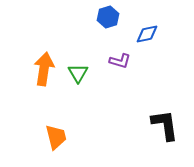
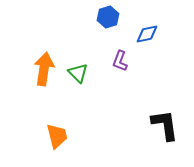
purple L-shape: rotated 95 degrees clockwise
green triangle: rotated 15 degrees counterclockwise
orange trapezoid: moved 1 px right, 1 px up
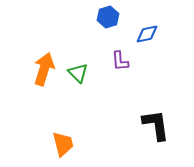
purple L-shape: rotated 25 degrees counterclockwise
orange arrow: rotated 8 degrees clockwise
black L-shape: moved 9 px left
orange trapezoid: moved 6 px right, 8 px down
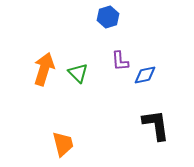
blue diamond: moved 2 px left, 41 px down
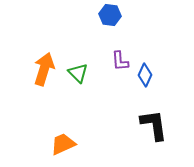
blue hexagon: moved 2 px right, 2 px up; rotated 25 degrees clockwise
blue diamond: rotated 55 degrees counterclockwise
black L-shape: moved 2 px left
orange trapezoid: rotated 100 degrees counterclockwise
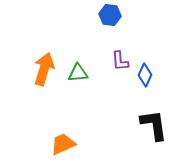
green triangle: rotated 50 degrees counterclockwise
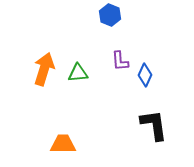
blue hexagon: rotated 15 degrees clockwise
orange trapezoid: rotated 24 degrees clockwise
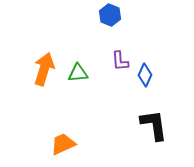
orange trapezoid: rotated 24 degrees counterclockwise
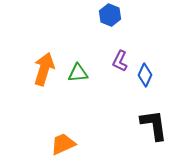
purple L-shape: rotated 30 degrees clockwise
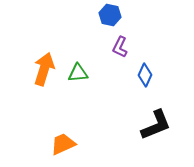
blue hexagon: rotated 10 degrees counterclockwise
purple L-shape: moved 14 px up
black L-shape: moved 2 px right; rotated 76 degrees clockwise
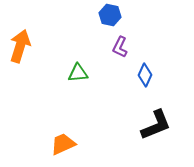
orange arrow: moved 24 px left, 23 px up
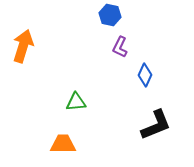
orange arrow: moved 3 px right
green triangle: moved 2 px left, 29 px down
orange trapezoid: rotated 24 degrees clockwise
